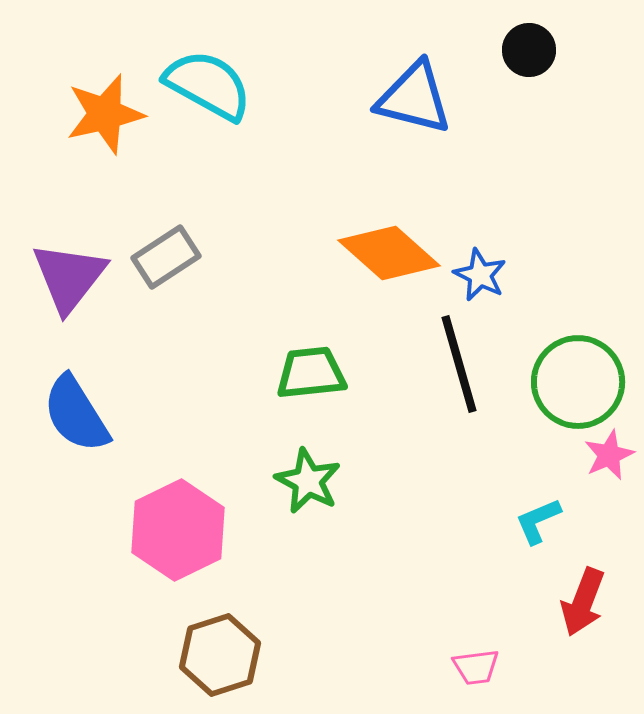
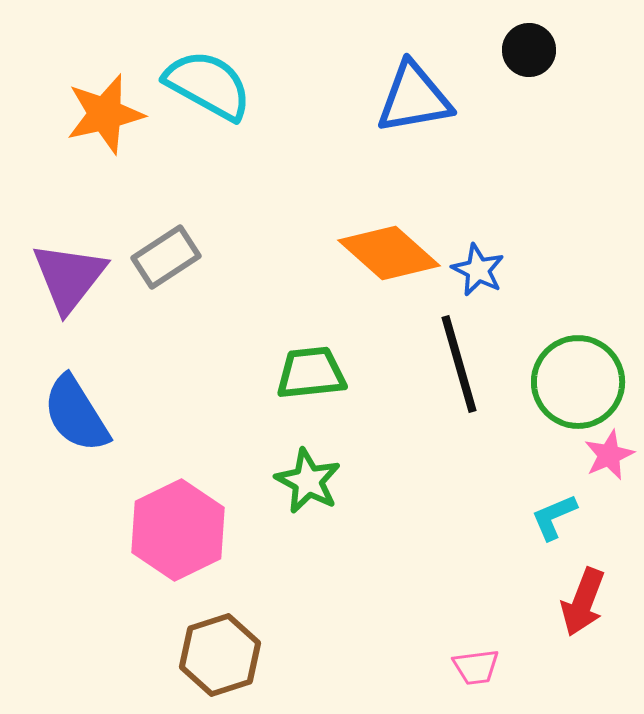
blue triangle: rotated 24 degrees counterclockwise
blue star: moved 2 px left, 5 px up
cyan L-shape: moved 16 px right, 4 px up
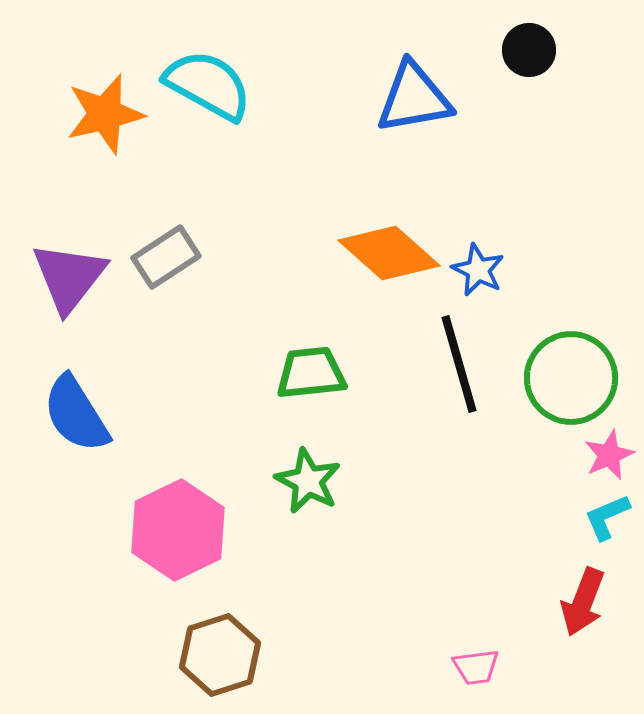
green circle: moved 7 px left, 4 px up
cyan L-shape: moved 53 px right
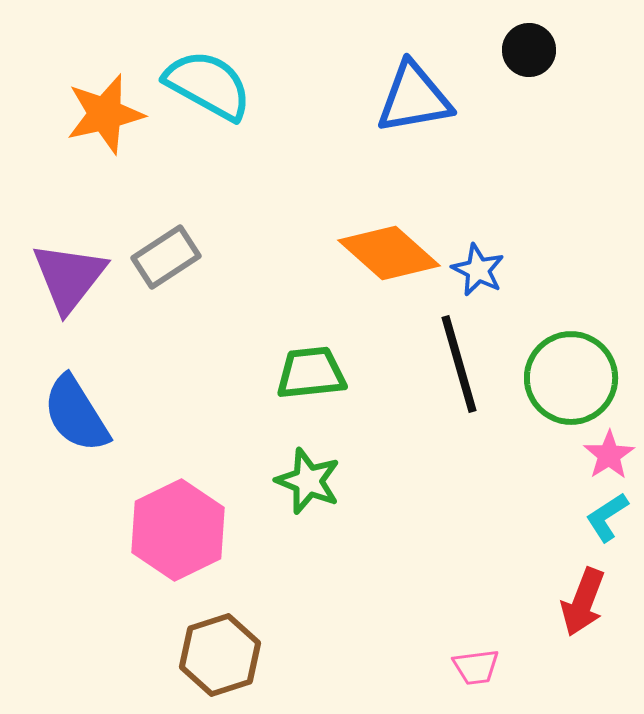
pink star: rotated 9 degrees counterclockwise
green star: rotated 6 degrees counterclockwise
cyan L-shape: rotated 10 degrees counterclockwise
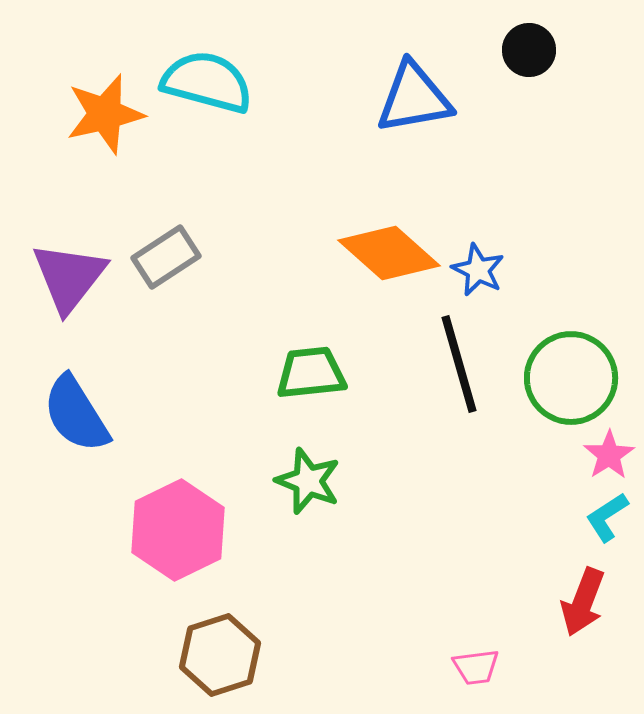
cyan semicircle: moved 1 px left, 3 px up; rotated 14 degrees counterclockwise
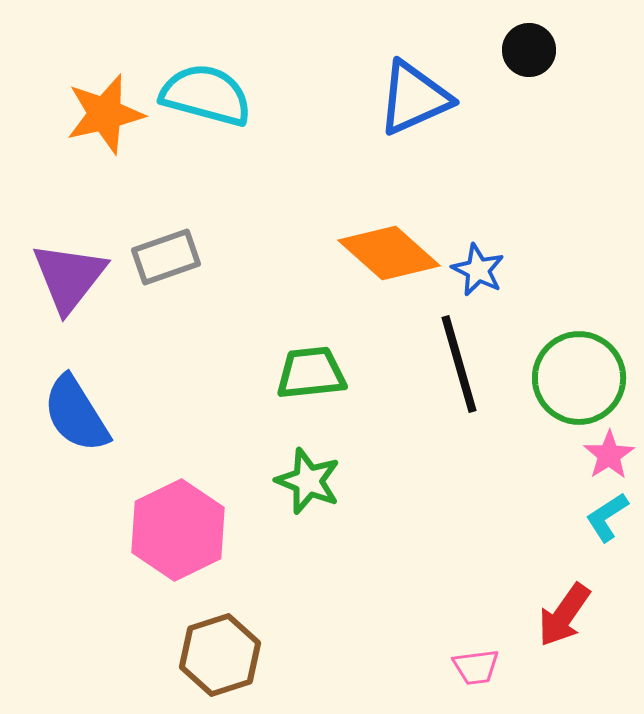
cyan semicircle: moved 1 px left, 13 px down
blue triangle: rotated 14 degrees counterclockwise
gray rectangle: rotated 14 degrees clockwise
green circle: moved 8 px right
red arrow: moved 19 px left, 13 px down; rotated 14 degrees clockwise
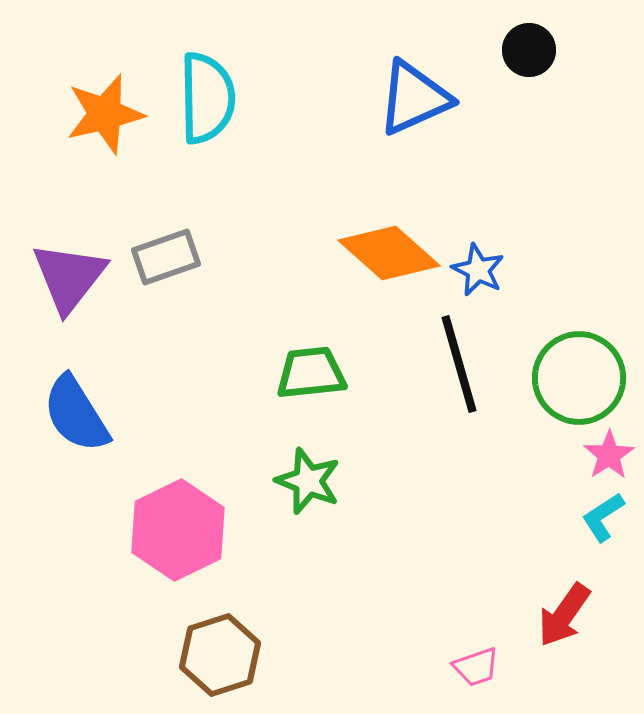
cyan semicircle: moved 1 px right, 3 px down; rotated 74 degrees clockwise
cyan L-shape: moved 4 px left
pink trapezoid: rotated 12 degrees counterclockwise
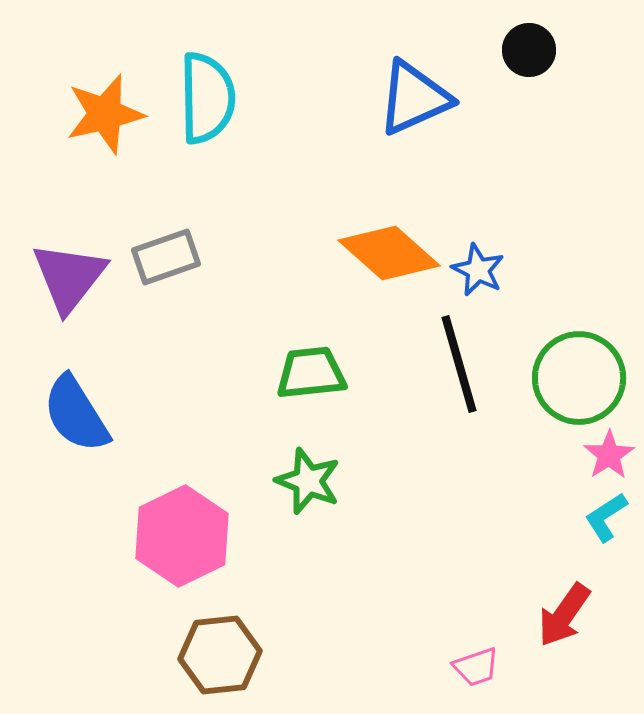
cyan L-shape: moved 3 px right
pink hexagon: moved 4 px right, 6 px down
brown hexagon: rotated 12 degrees clockwise
